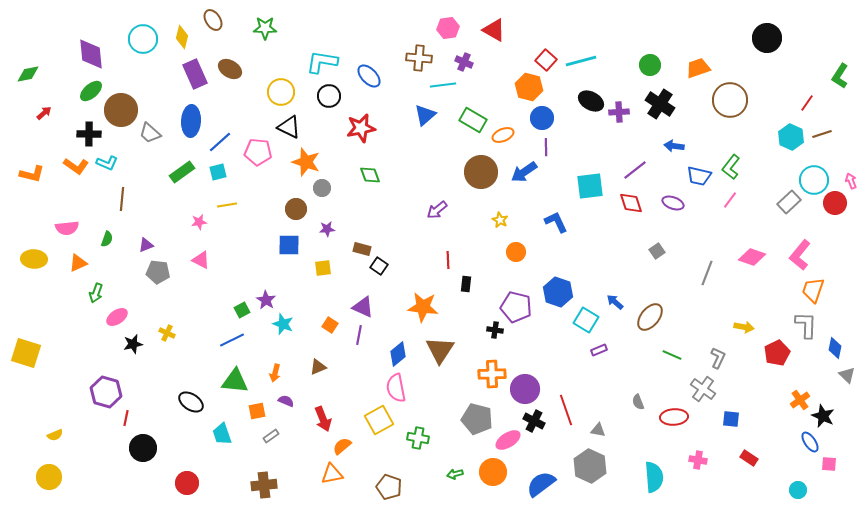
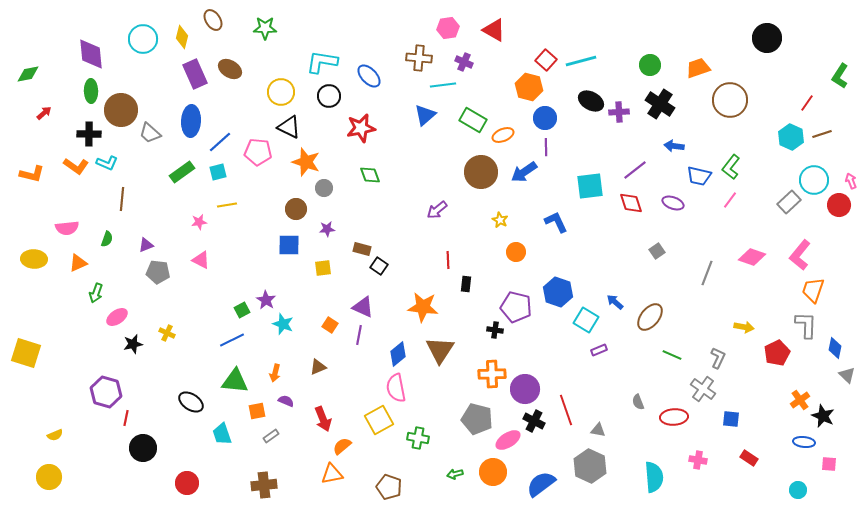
green ellipse at (91, 91): rotated 50 degrees counterclockwise
blue circle at (542, 118): moved 3 px right
gray circle at (322, 188): moved 2 px right
red circle at (835, 203): moved 4 px right, 2 px down
blue ellipse at (810, 442): moved 6 px left; rotated 50 degrees counterclockwise
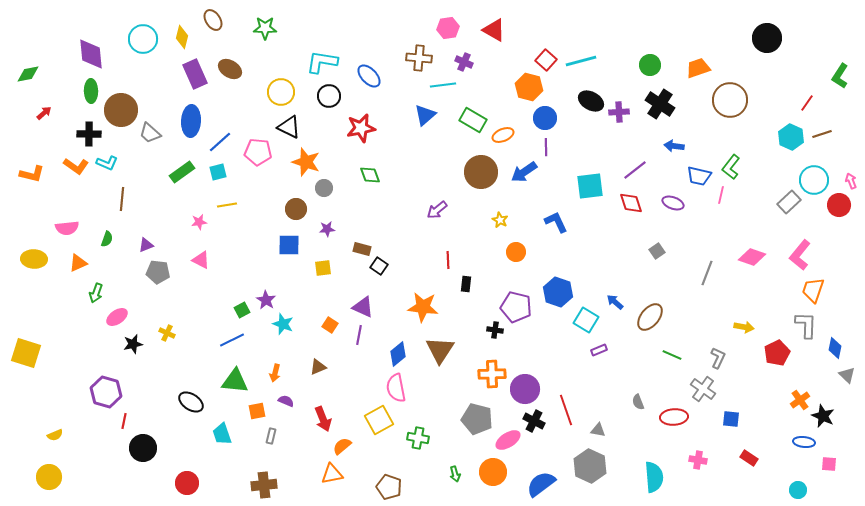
pink line at (730, 200): moved 9 px left, 5 px up; rotated 24 degrees counterclockwise
red line at (126, 418): moved 2 px left, 3 px down
gray rectangle at (271, 436): rotated 42 degrees counterclockwise
green arrow at (455, 474): rotated 91 degrees counterclockwise
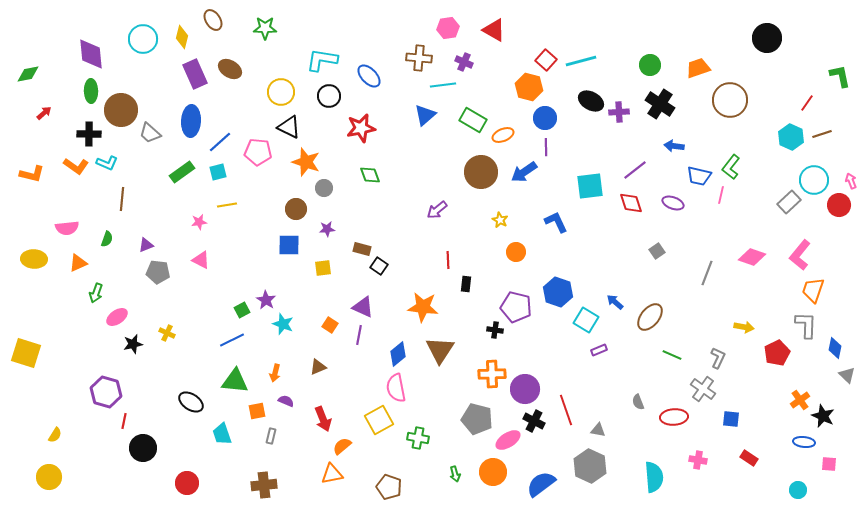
cyan L-shape at (322, 62): moved 2 px up
green L-shape at (840, 76): rotated 135 degrees clockwise
yellow semicircle at (55, 435): rotated 35 degrees counterclockwise
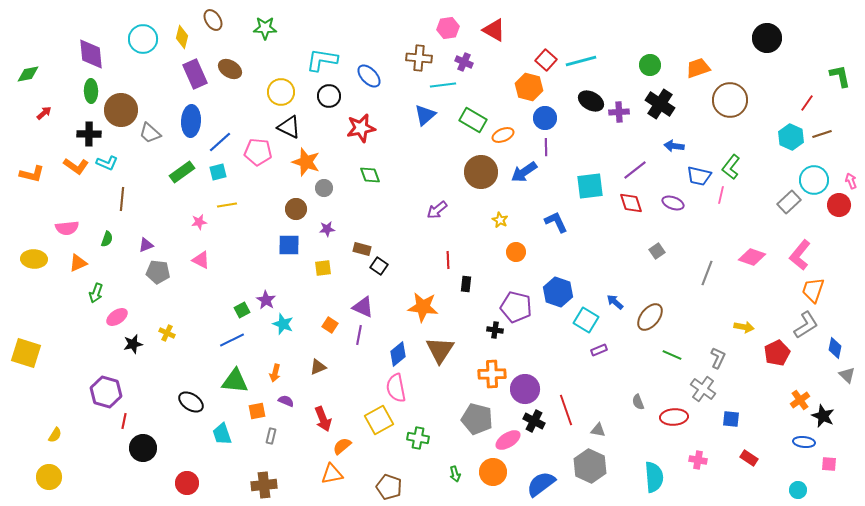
gray L-shape at (806, 325): rotated 56 degrees clockwise
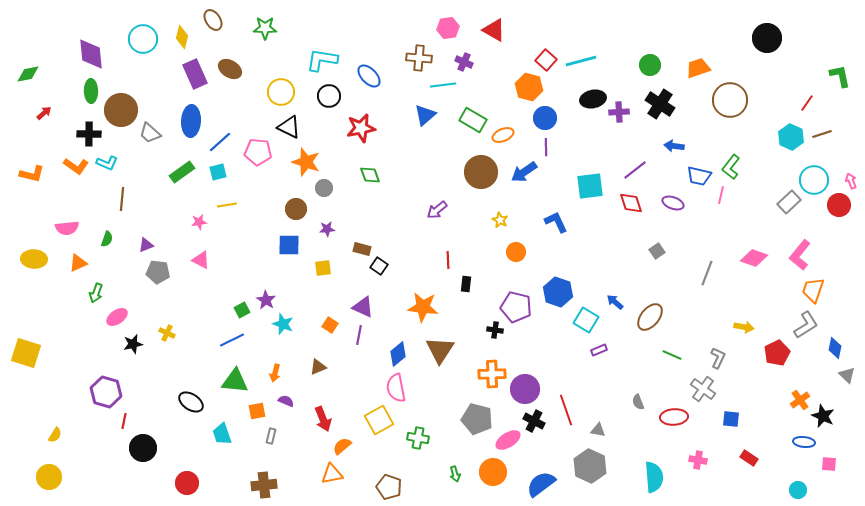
black ellipse at (591, 101): moved 2 px right, 2 px up; rotated 40 degrees counterclockwise
pink diamond at (752, 257): moved 2 px right, 1 px down
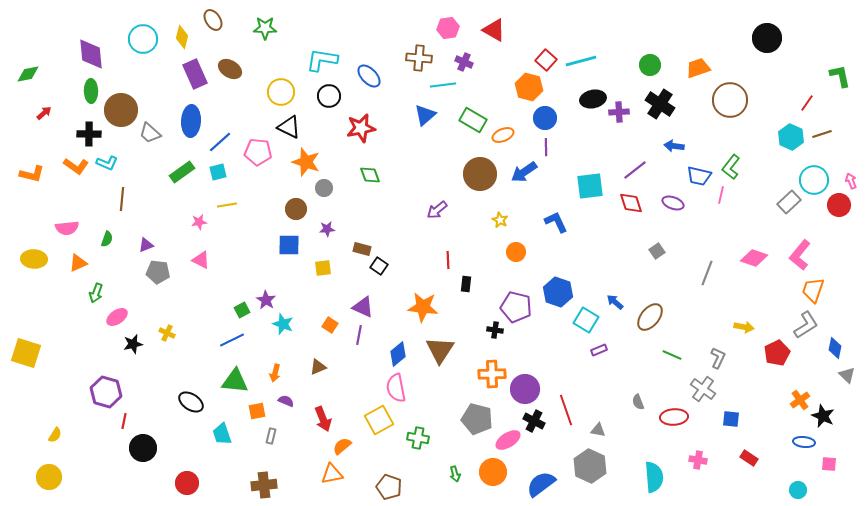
brown circle at (481, 172): moved 1 px left, 2 px down
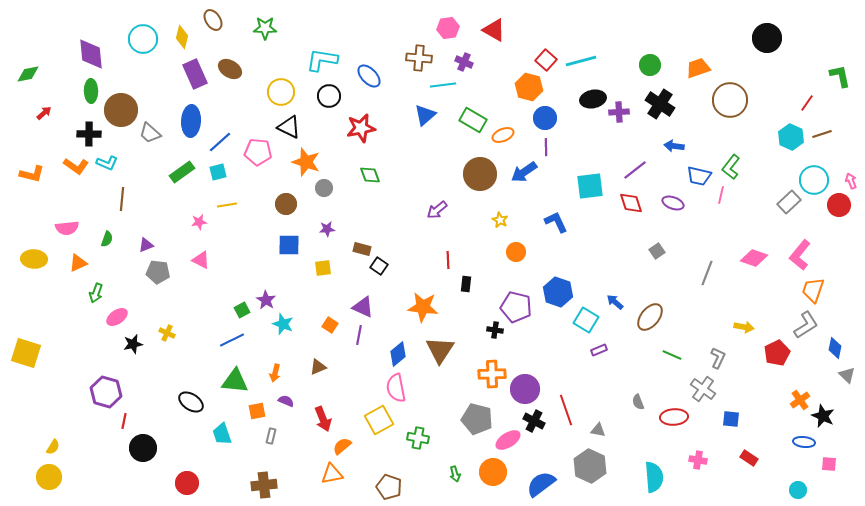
brown circle at (296, 209): moved 10 px left, 5 px up
yellow semicircle at (55, 435): moved 2 px left, 12 px down
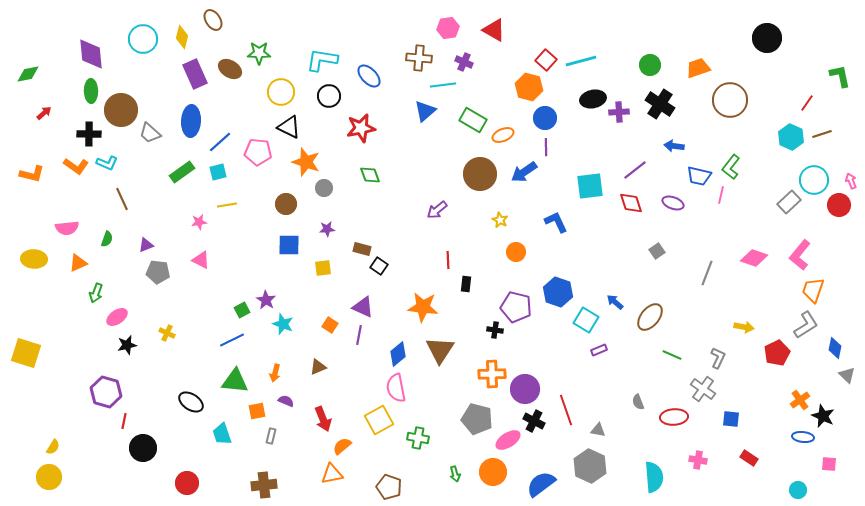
green star at (265, 28): moved 6 px left, 25 px down
blue triangle at (425, 115): moved 4 px up
brown line at (122, 199): rotated 30 degrees counterclockwise
black star at (133, 344): moved 6 px left, 1 px down
blue ellipse at (804, 442): moved 1 px left, 5 px up
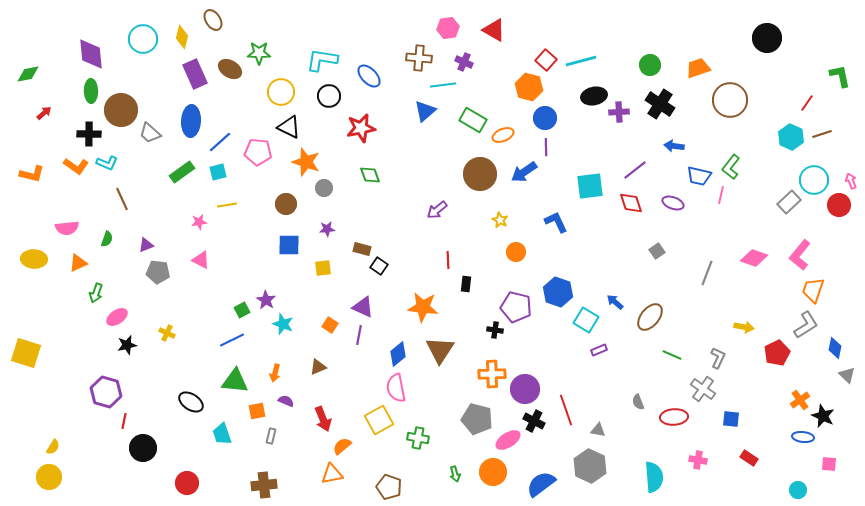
black ellipse at (593, 99): moved 1 px right, 3 px up
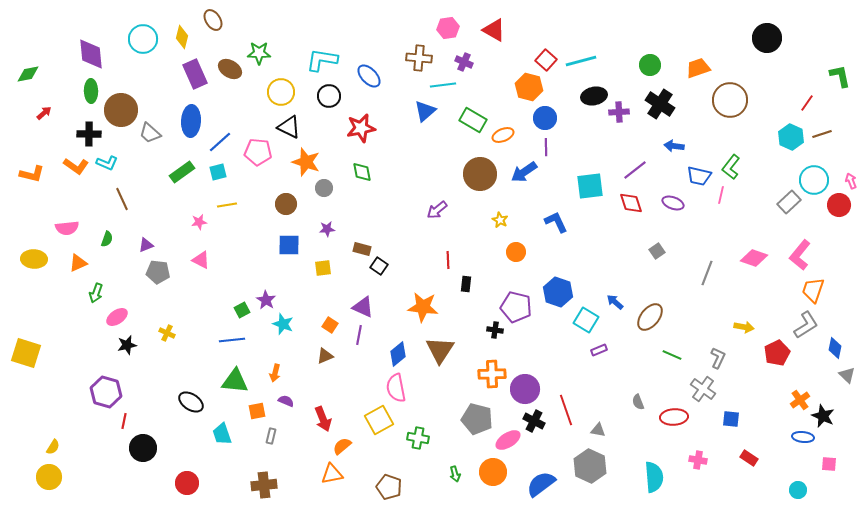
green diamond at (370, 175): moved 8 px left, 3 px up; rotated 10 degrees clockwise
blue line at (232, 340): rotated 20 degrees clockwise
brown triangle at (318, 367): moved 7 px right, 11 px up
